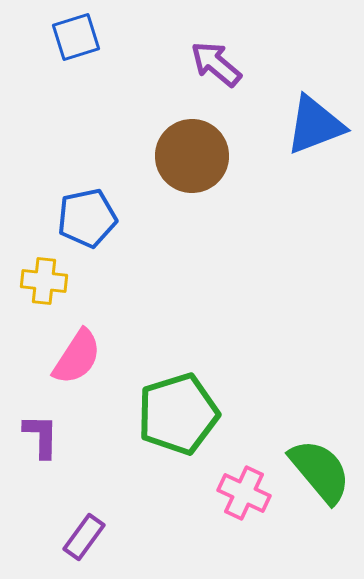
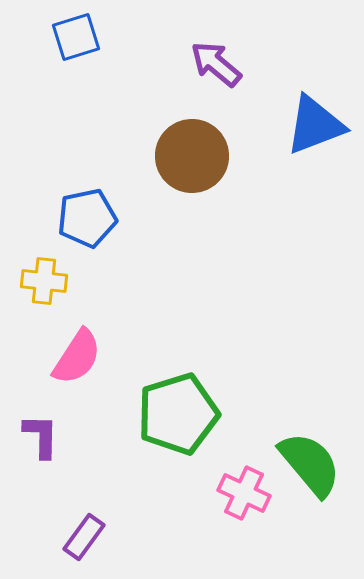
green semicircle: moved 10 px left, 7 px up
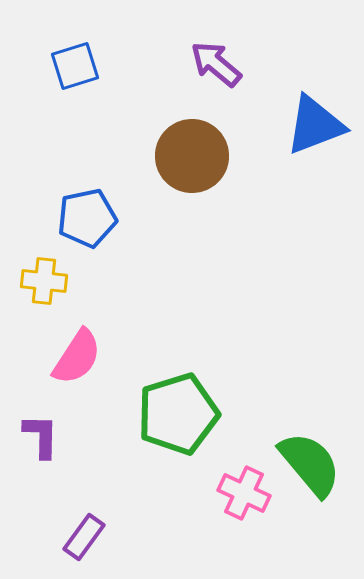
blue square: moved 1 px left, 29 px down
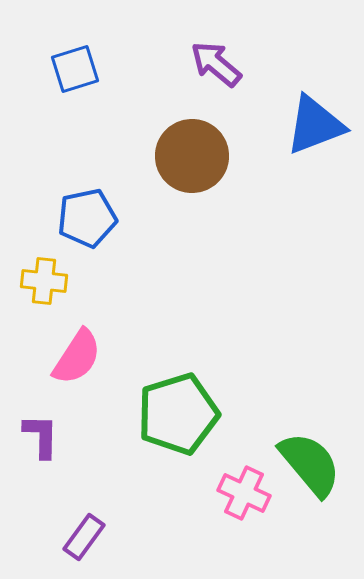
blue square: moved 3 px down
